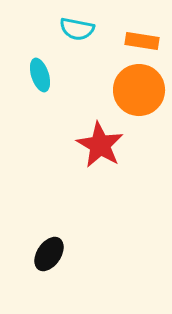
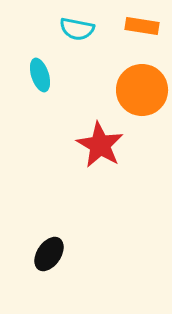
orange rectangle: moved 15 px up
orange circle: moved 3 px right
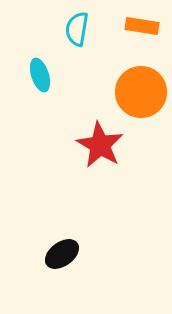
cyan semicircle: rotated 88 degrees clockwise
orange circle: moved 1 px left, 2 px down
black ellipse: moved 13 px right; rotated 20 degrees clockwise
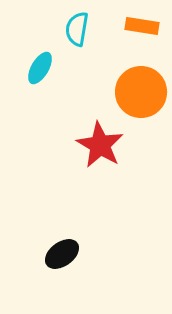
cyan ellipse: moved 7 px up; rotated 48 degrees clockwise
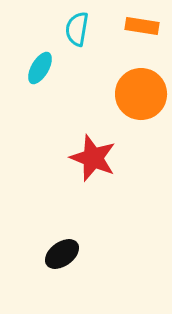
orange circle: moved 2 px down
red star: moved 7 px left, 13 px down; rotated 9 degrees counterclockwise
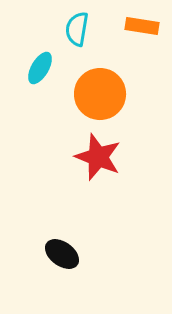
orange circle: moved 41 px left
red star: moved 5 px right, 1 px up
black ellipse: rotated 72 degrees clockwise
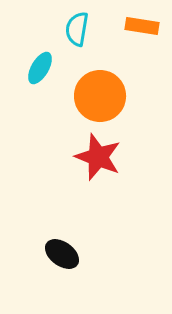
orange circle: moved 2 px down
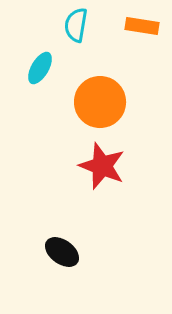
cyan semicircle: moved 1 px left, 4 px up
orange circle: moved 6 px down
red star: moved 4 px right, 9 px down
black ellipse: moved 2 px up
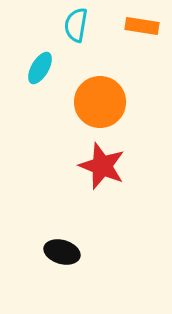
black ellipse: rotated 20 degrees counterclockwise
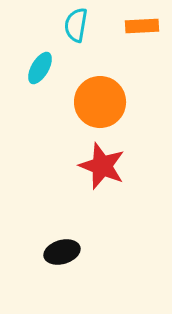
orange rectangle: rotated 12 degrees counterclockwise
black ellipse: rotated 32 degrees counterclockwise
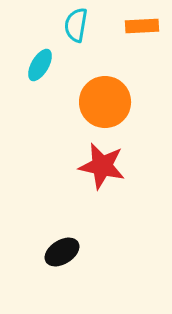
cyan ellipse: moved 3 px up
orange circle: moved 5 px right
red star: rotated 9 degrees counterclockwise
black ellipse: rotated 16 degrees counterclockwise
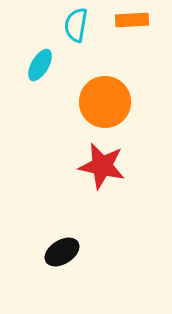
orange rectangle: moved 10 px left, 6 px up
